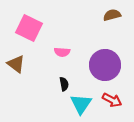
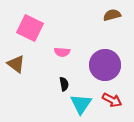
pink square: moved 1 px right
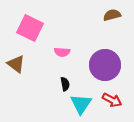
black semicircle: moved 1 px right
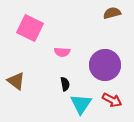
brown semicircle: moved 2 px up
brown triangle: moved 17 px down
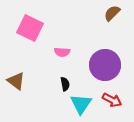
brown semicircle: rotated 30 degrees counterclockwise
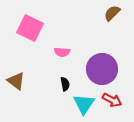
purple circle: moved 3 px left, 4 px down
cyan triangle: moved 3 px right
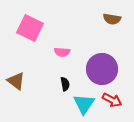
brown semicircle: moved 6 px down; rotated 126 degrees counterclockwise
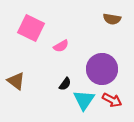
pink square: moved 1 px right
pink semicircle: moved 1 px left, 6 px up; rotated 35 degrees counterclockwise
black semicircle: rotated 48 degrees clockwise
cyan triangle: moved 4 px up
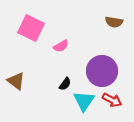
brown semicircle: moved 2 px right, 3 px down
purple circle: moved 2 px down
cyan triangle: moved 1 px down
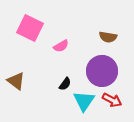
brown semicircle: moved 6 px left, 15 px down
pink square: moved 1 px left
